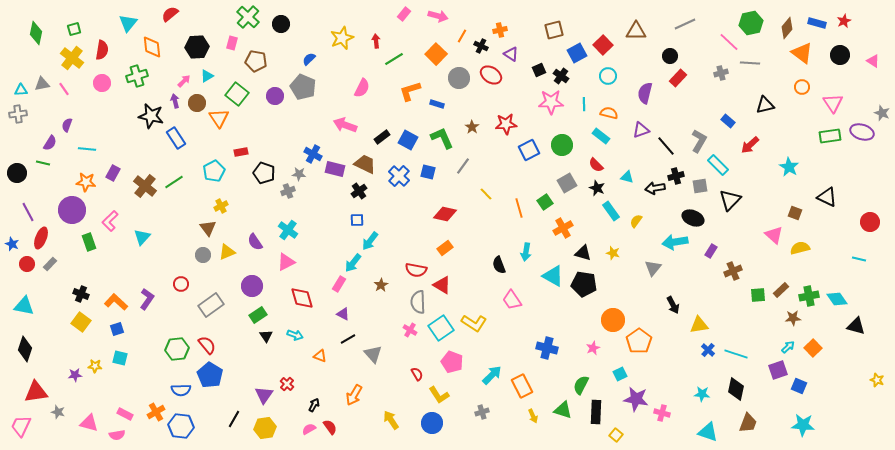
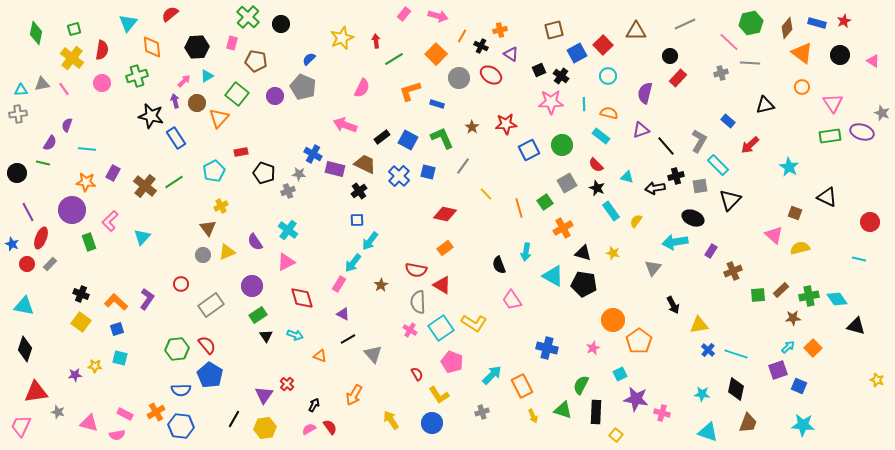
orange triangle at (219, 118): rotated 15 degrees clockwise
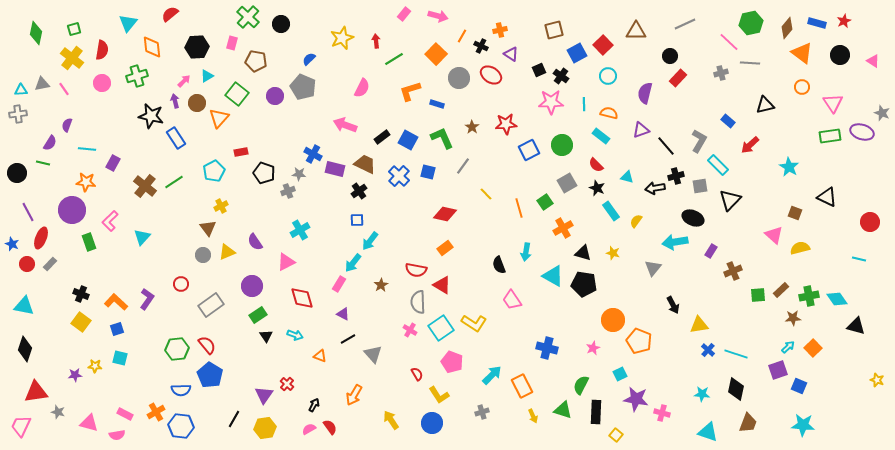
purple rectangle at (113, 173): moved 10 px up
cyan cross at (288, 230): moved 12 px right; rotated 24 degrees clockwise
orange pentagon at (639, 341): rotated 15 degrees counterclockwise
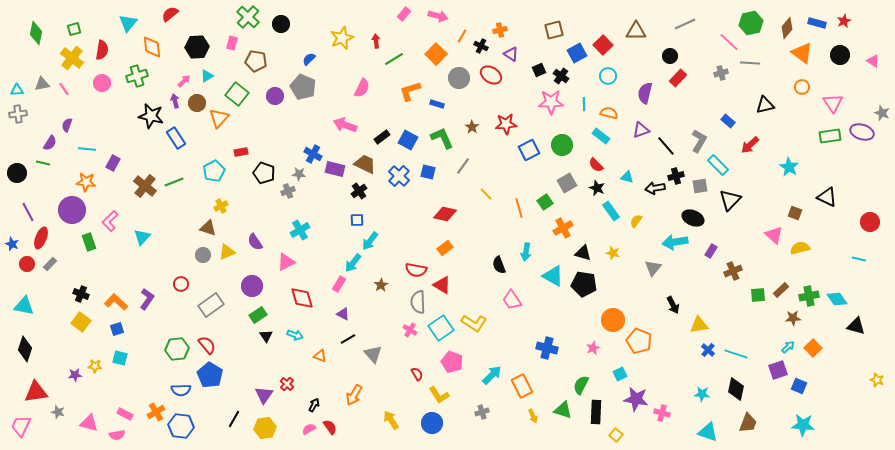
cyan triangle at (21, 90): moved 4 px left
green line at (174, 182): rotated 12 degrees clockwise
brown triangle at (208, 228): rotated 36 degrees counterclockwise
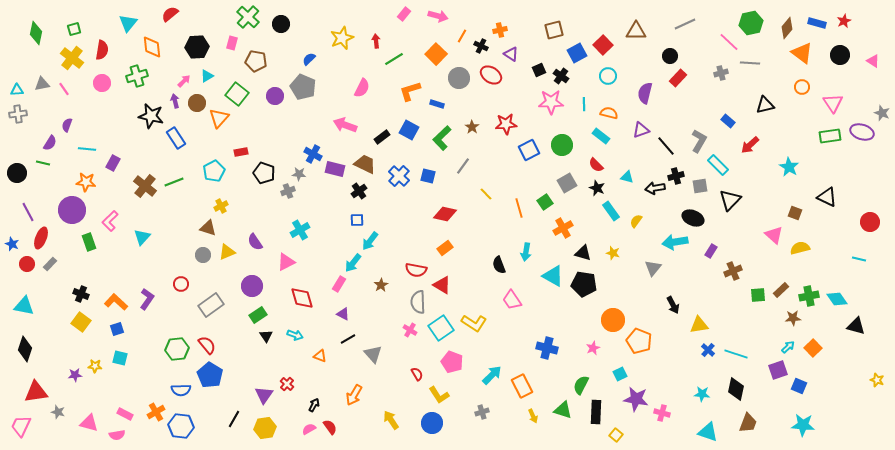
green L-shape at (442, 138): rotated 110 degrees counterclockwise
blue square at (408, 140): moved 1 px right, 10 px up
blue square at (428, 172): moved 4 px down
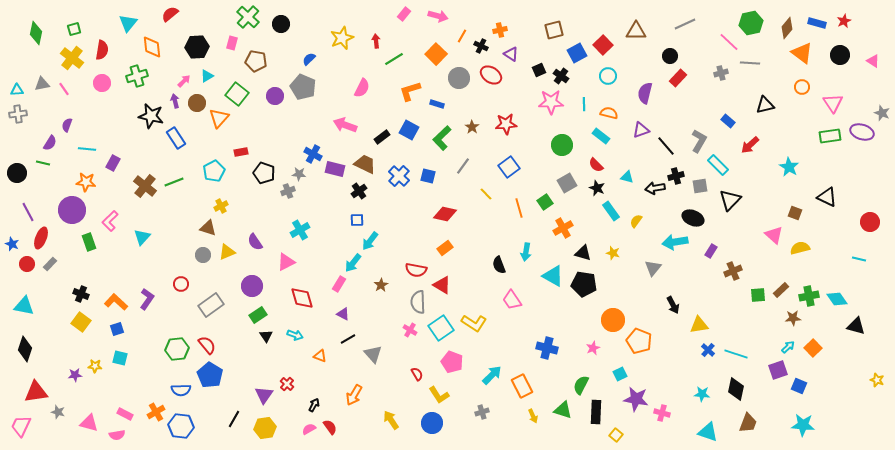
blue square at (529, 150): moved 20 px left, 17 px down; rotated 10 degrees counterclockwise
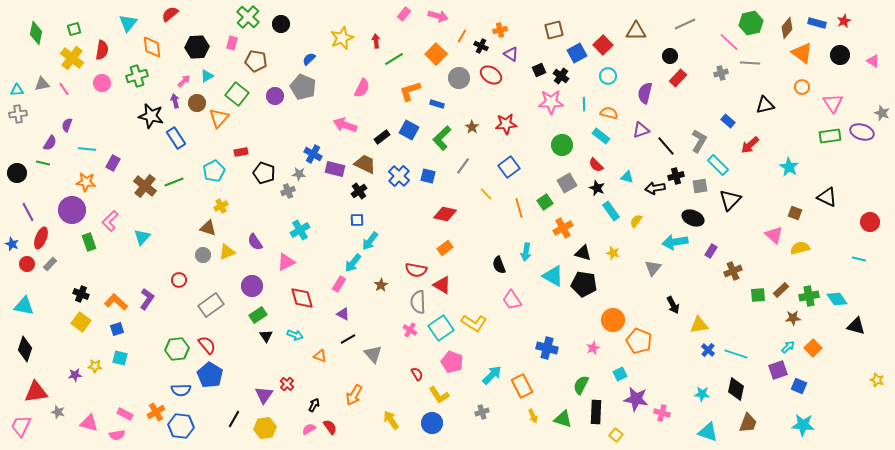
red circle at (181, 284): moved 2 px left, 4 px up
green triangle at (563, 410): moved 9 px down
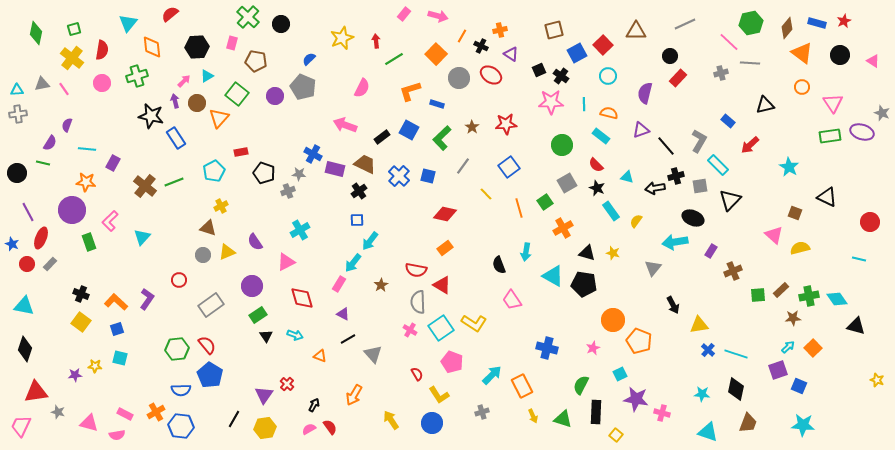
black triangle at (583, 253): moved 4 px right
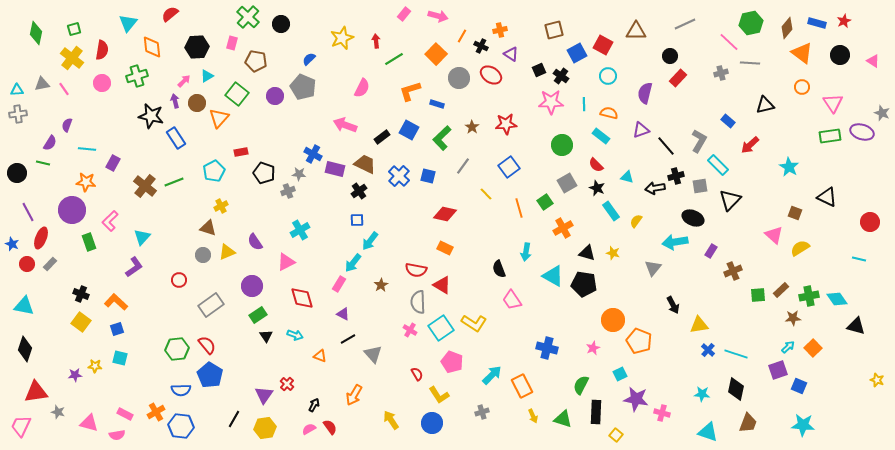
red square at (603, 45): rotated 18 degrees counterclockwise
orange rectangle at (445, 248): rotated 63 degrees clockwise
yellow semicircle at (800, 248): rotated 18 degrees counterclockwise
black semicircle at (499, 265): moved 4 px down
purple L-shape at (147, 299): moved 13 px left, 32 px up; rotated 20 degrees clockwise
